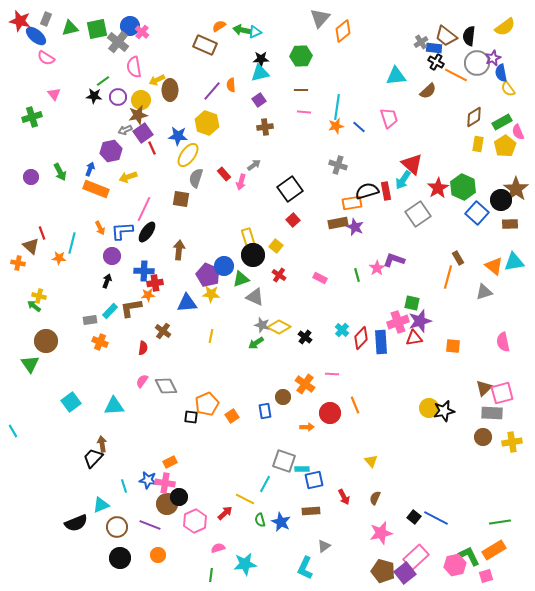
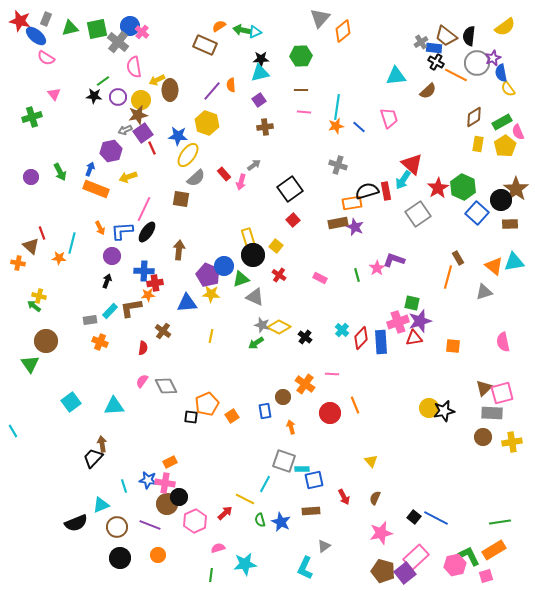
gray semicircle at (196, 178): rotated 150 degrees counterclockwise
orange arrow at (307, 427): moved 16 px left; rotated 104 degrees counterclockwise
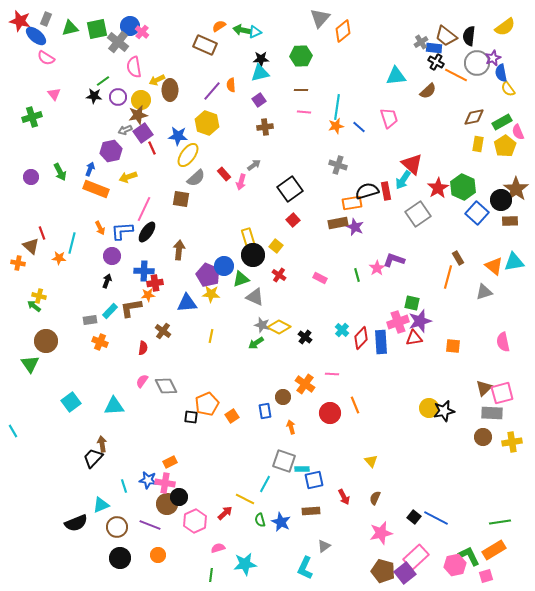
brown diamond at (474, 117): rotated 20 degrees clockwise
brown rectangle at (510, 224): moved 3 px up
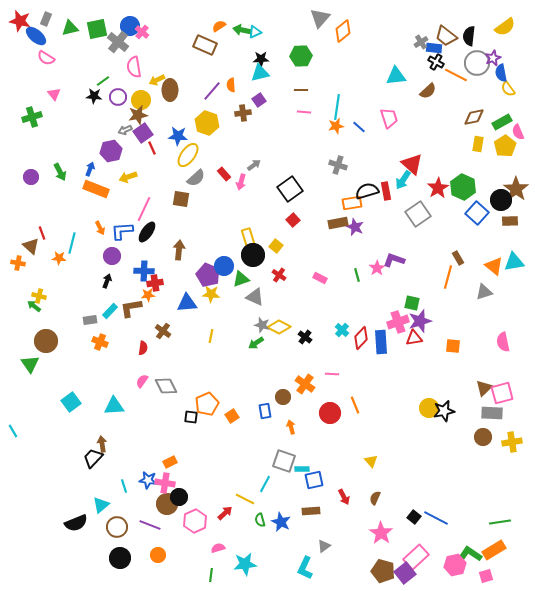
brown cross at (265, 127): moved 22 px left, 14 px up
cyan triangle at (101, 505): rotated 18 degrees counterclockwise
pink star at (381, 533): rotated 25 degrees counterclockwise
green L-shape at (469, 556): moved 1 px right, 2 px up; rotated 30 degrees counterclockwise
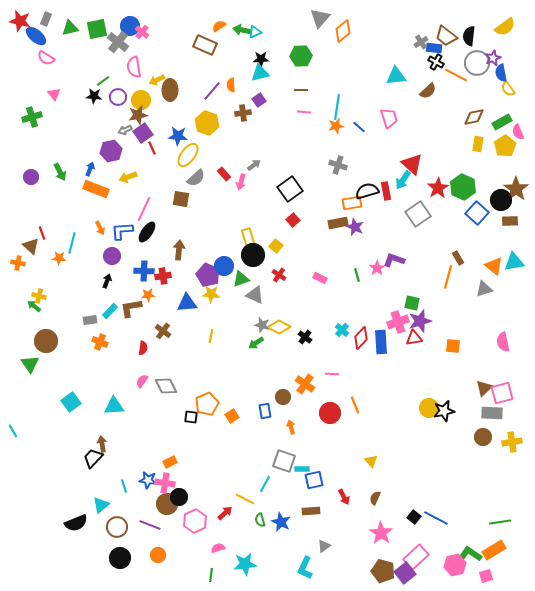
red cross at (155, 283): moved 8 px right, 7 px up
gray triangle at (484, 292): moved 3 px up
gray triangle at (255, 297): moved 2 px up
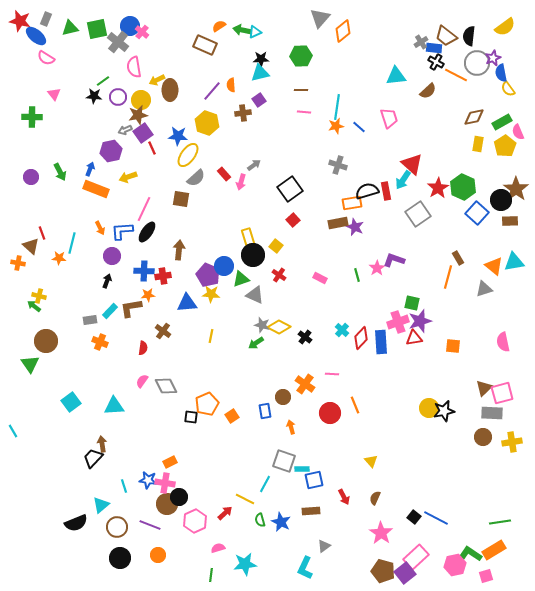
green cross at (32, 117): rotated 18 degrees clockwise
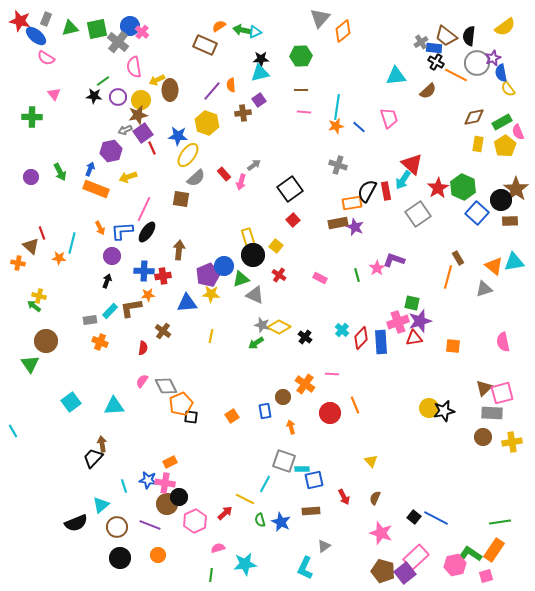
black semicircle at (367, 191): rotated 45 degrees counterclockwise
purple pentagon at (208, 275): rotated 25 degrees clockwise
orange pentagon at (207, 404): moved 26 px left
pink star at (381, 533): rotated 15 degrees counterclockwise
orange rectangle at (494, 550): rotated 25 degrees counterclockwise
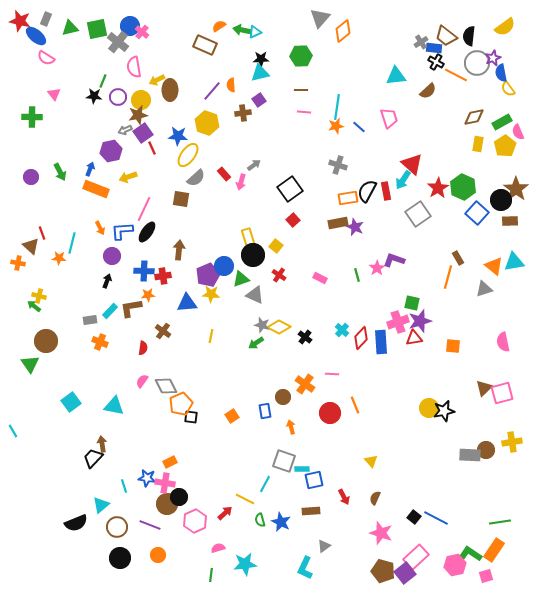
green line at (103, 81): rotated 32 degrees counterclockwise
orange rectangle at (352, 203): moved 4 px left, 5 px up
cyan triangle at (114, 406): rotated 15 degrees clockwise
gray rectangle at (492, 413): moved 22 px left, 42 px down
brown circle at (483, 437): moved 3 px right, 13 px down
blue star at (148, 480): moved 1 px left, 2 px up
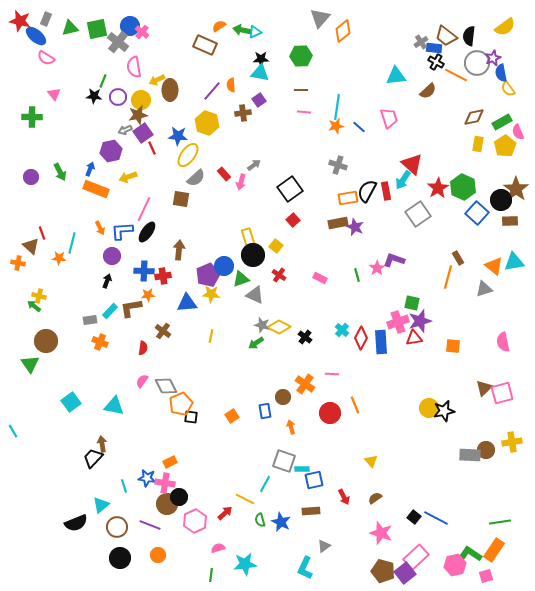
cyan triangle at (260, 73): rotated 24 degrees clockwise
red diamond at (361, 338): rotated 15 degrees counterclockwise
brown semicircle at (375, 498): rotated 32 degrees clockwise
